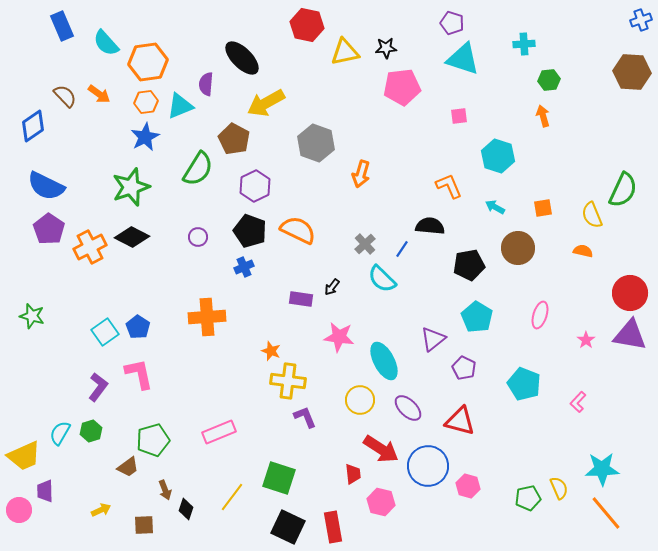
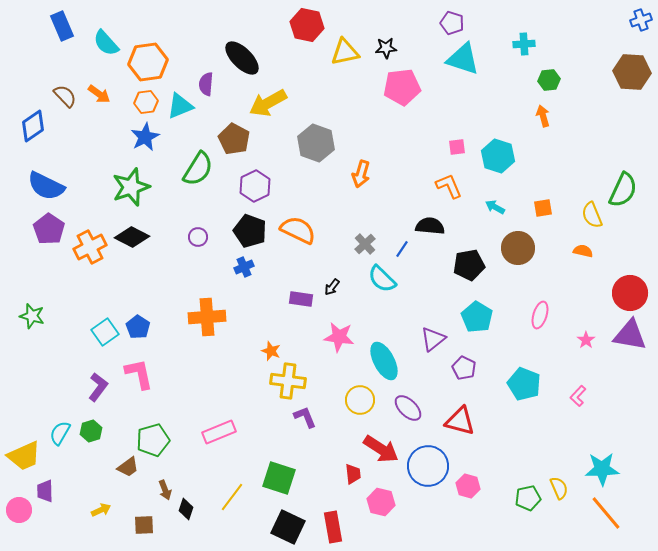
yellow arrow at (266, 103): moved 2 px right
pink square at (459, 116): moved 2 px left, 31 px down
pink L-shape at (578, 402): moved 6 px up
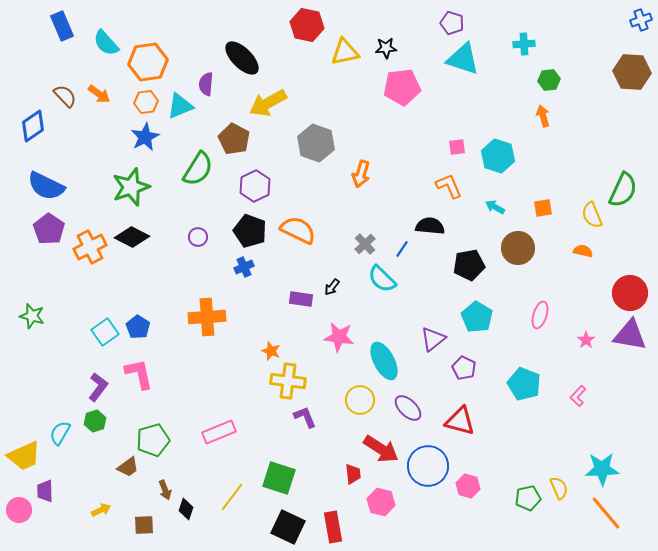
green hexagon at (91, 431): moved 4 px right, 10 px up
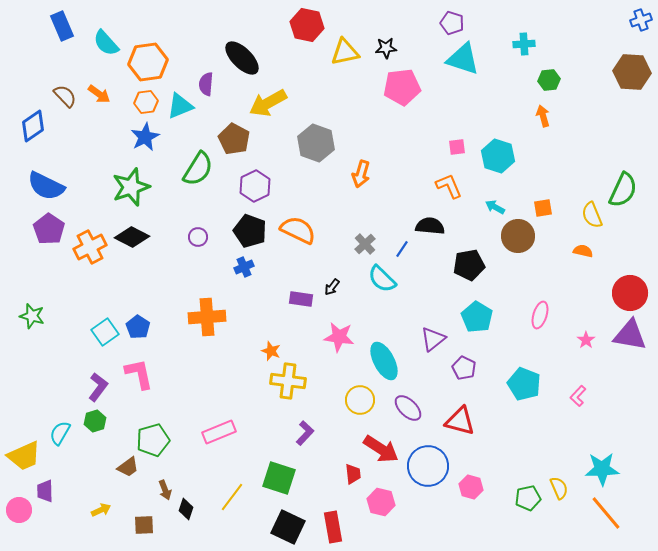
brown circle at (518, 248): moved 12 px up
purple L-shape at (305, 417): moved 16 px down; rotated 65 degrees clockwise
pink hexagon at (468, 486): moved 3 px right, 1 px down
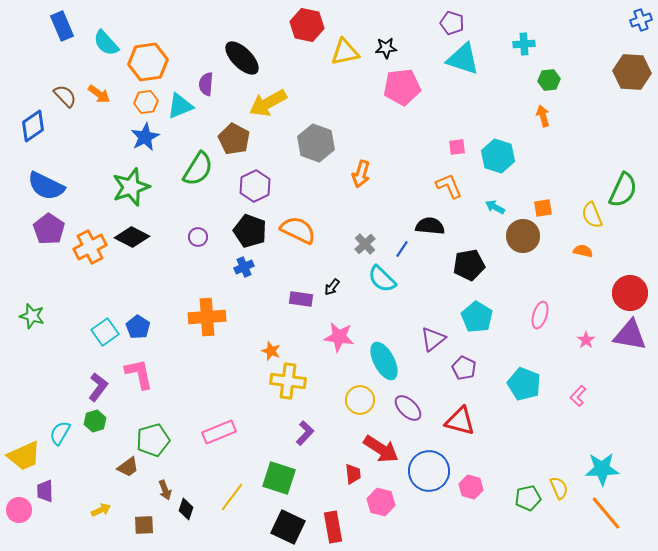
brown circle at (518, 236): moved 5 px right
blue circle at (428, 466): moved 1 px right, 5 px down
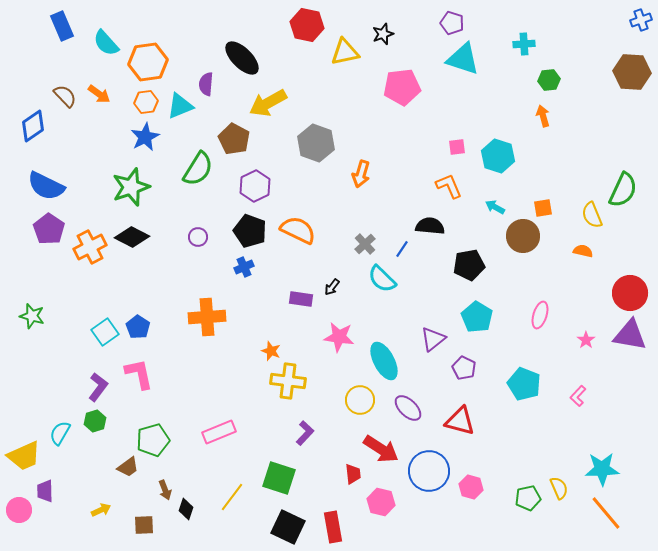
black star at (386, 48): moved 3 px left, 14 px up; rotated 15 degrees counterclockwise
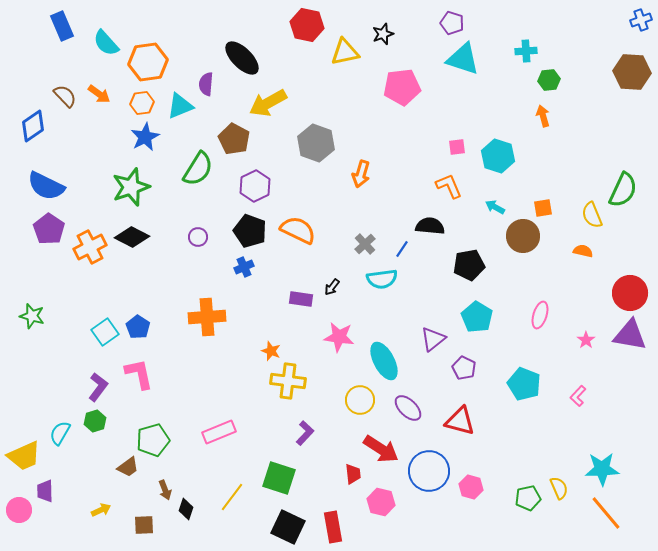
cyan cross at (524, 44): moved 2 px right, 7 px down
orange hexagon at (146, 102): moved 4 px left, 1 px down
cyan semicircle at (382, 279): rotated 52 degrees counterclockwise
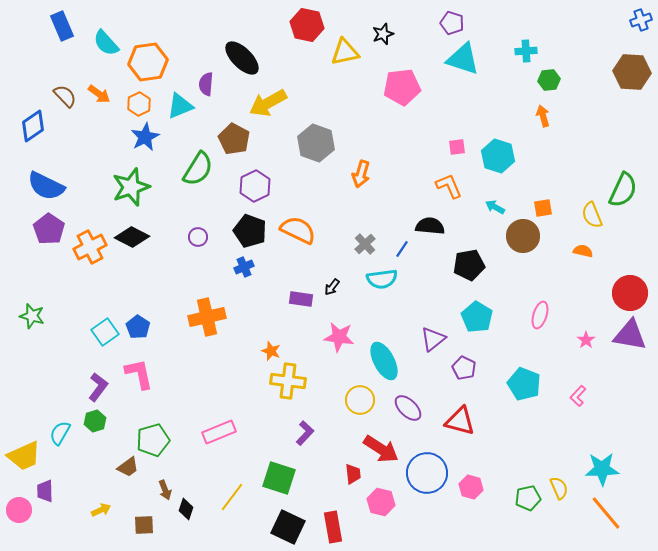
orange hexagon at (142, 103): moved 3 px left, 1 px down; rotated 20 degrees counterclockwise
orange cross at (207, 317): rotated 9 degrees counterclockwise
blue circle at (429, 471): moved 2 px left, 2 px down
